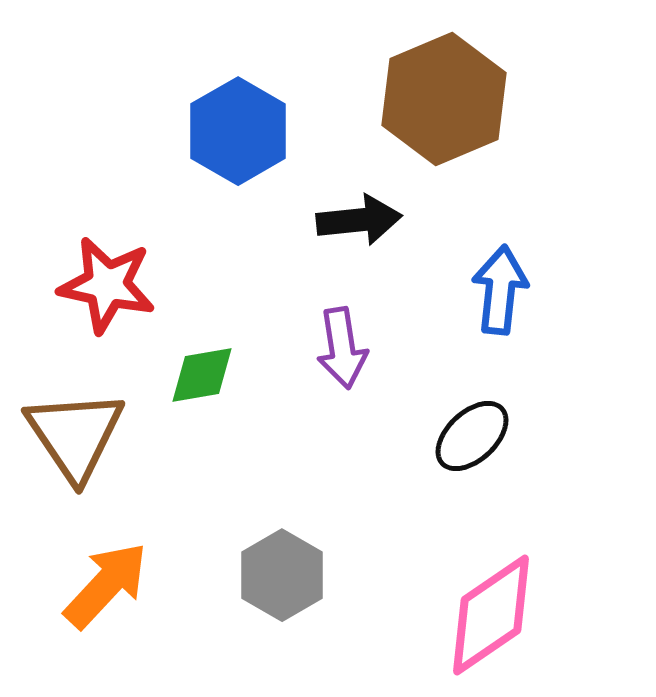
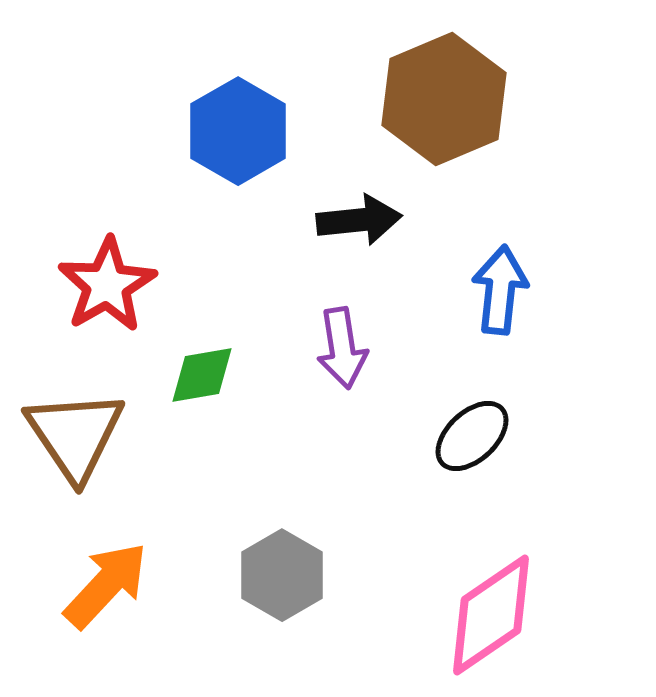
red star: rotated 30 degrees clockwise
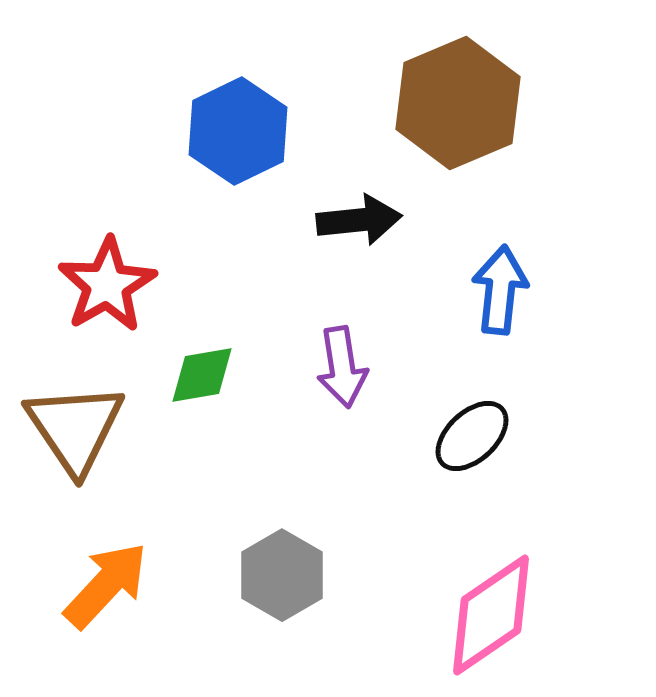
brown hexagon: moved 14 px right, 4 px down
blue hexagon: rotated 4 degrees clockwise
purple arrow: moved 19 px down
brown triangle: moved 7 px up
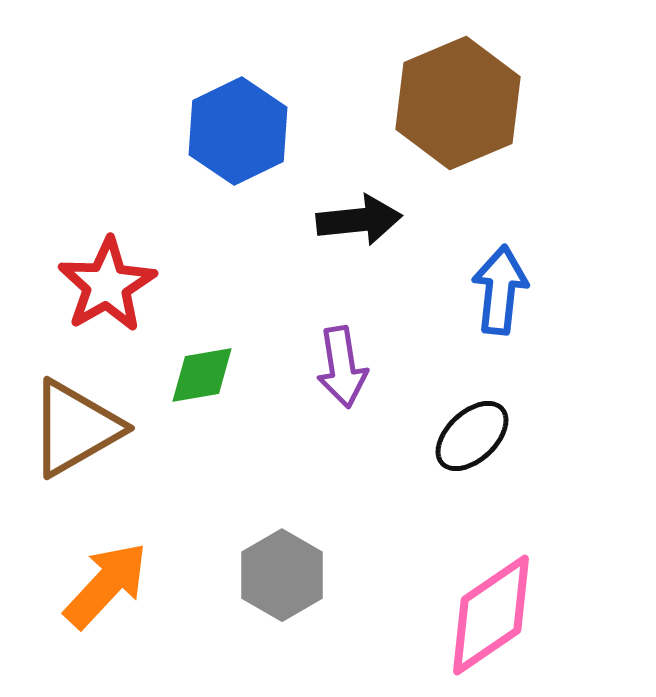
brown triangle: rotated 34 degrees clockwise
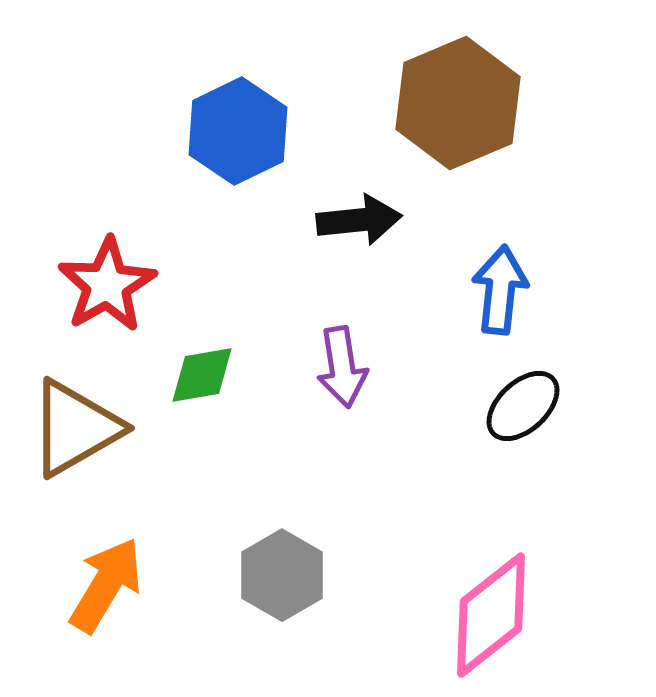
black ellipse: moved 51 px right, 30 px up
orange arrow: rotated 12 degrees counterclockwise
pink diamond: rotated 4 degrees counterclockwise
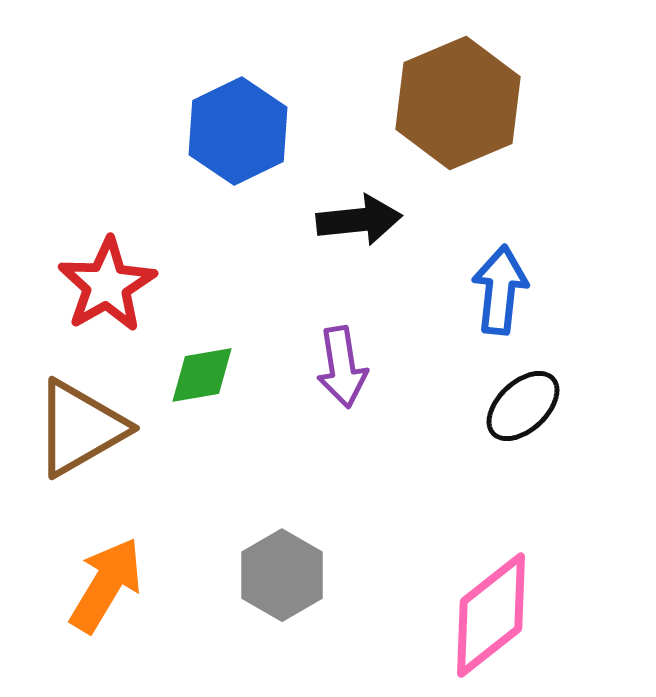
brown triangle: moved 5 px right
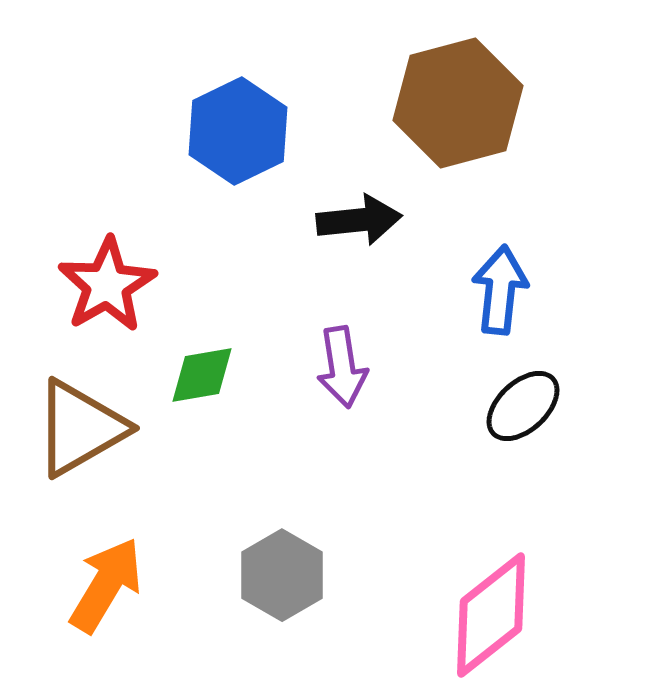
brown hexagon: rotated 8 degrees clockwise
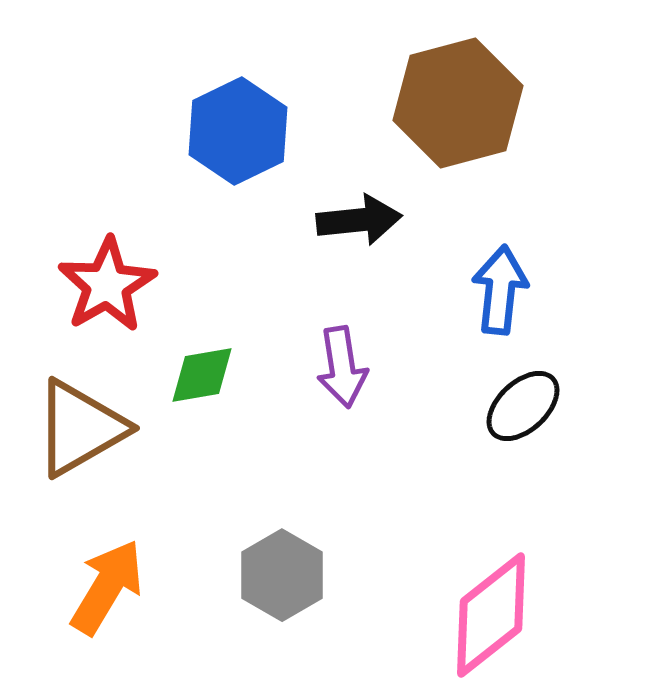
orange arrow: moved 1 px right, 2 px down
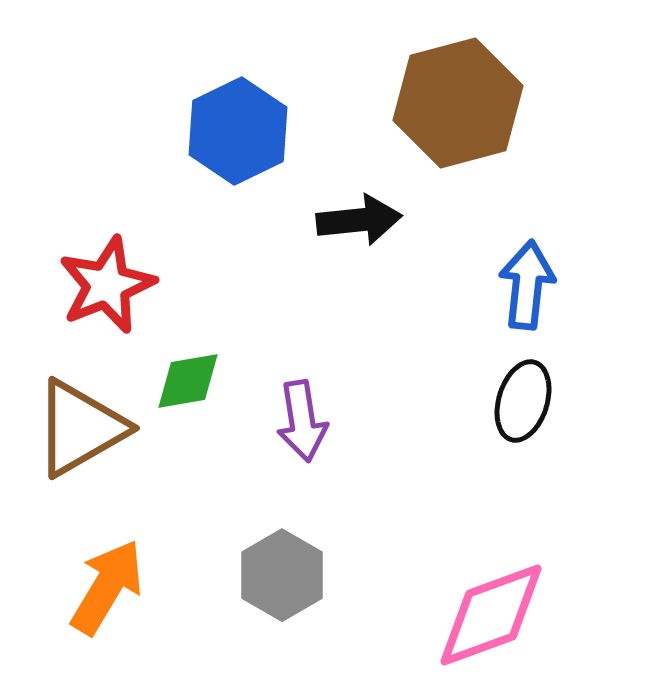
red star: rotated 8 degrees clockwise
blue arrow: moved 27 px right, 5 px up
purple arrow: moved 40 px left, 54 px down
green diamond: moved 14 px left, 6 px down
black ellipse: moved 5 px up; rotated 30 degrees counterclockwise
pink diamond: rotated 18 degrees clockwise
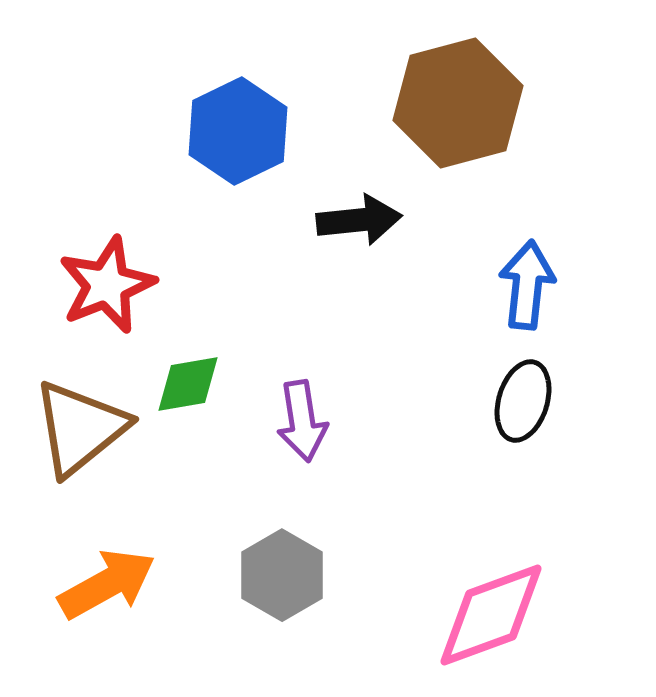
green diamond: moved 3 px down
brown triangle: rotated 9 degrees counterclockwise
orange arrow: moved 3 px up; rotated 30 degrees clockwise
